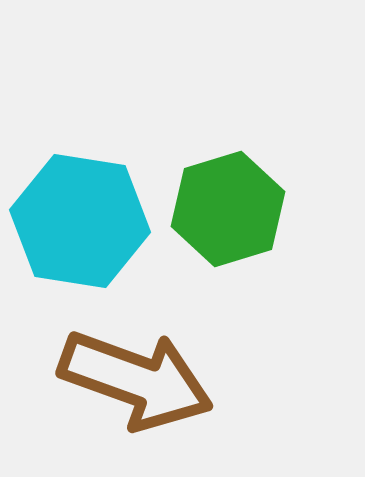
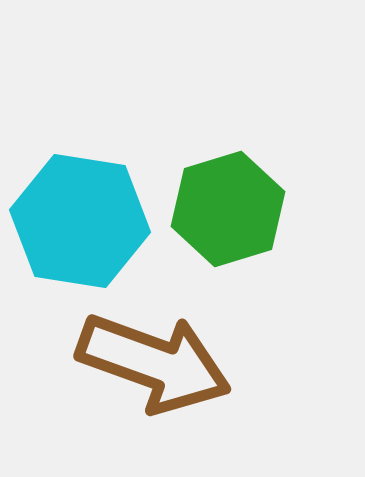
brown arrow: moved 18 px right, 17 px up
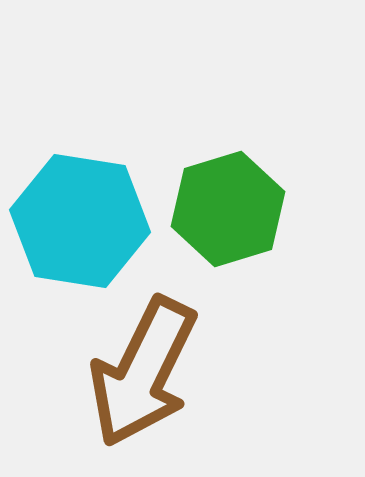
brown arrow: moved 11 px left, 9 px down; rotated 96 degrees clockwise
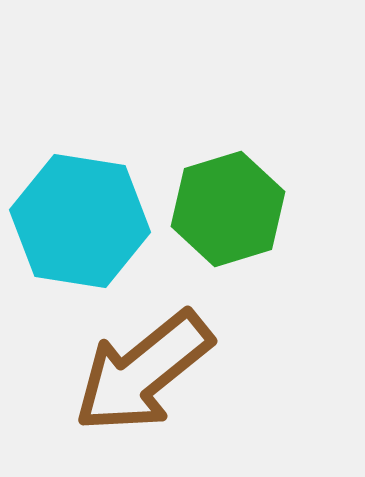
brown arrow: rotated 25 degrees clockwise
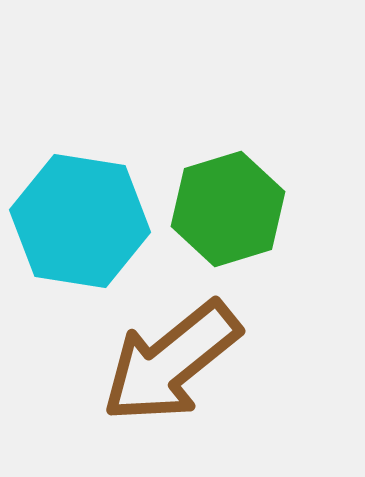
brown arrow: moved 28 px right, 10 px up
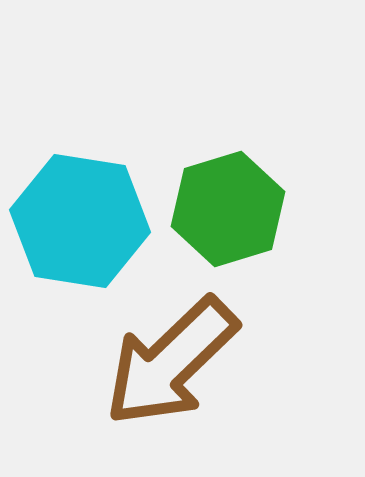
brown arrow: rotated 5 degrees counterclockwise
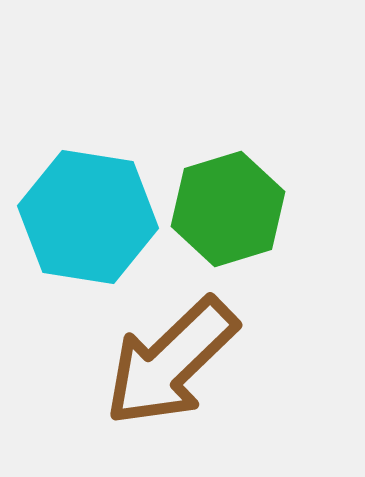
cyan hexagon: moved 8 px right, 4 px up
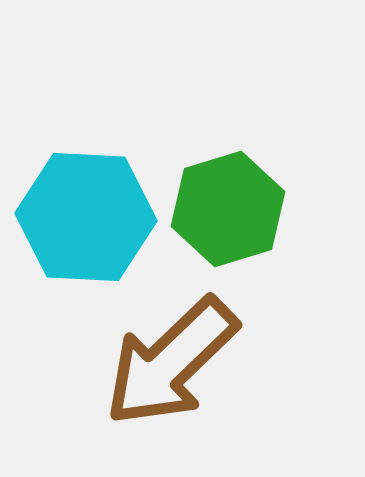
cyan hexagon: moved 2 px left; rotated 6 degrees counterclockwise
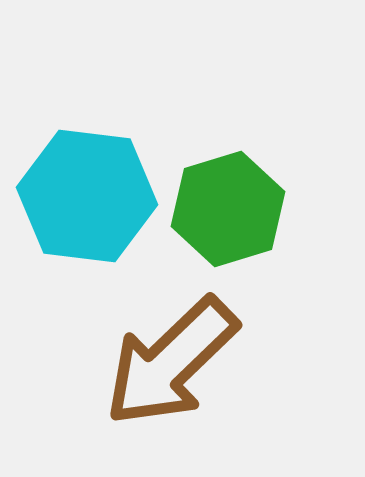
cyan hexagon: moved 1 px right, 21 px up; rotated 4 degrees clockwise
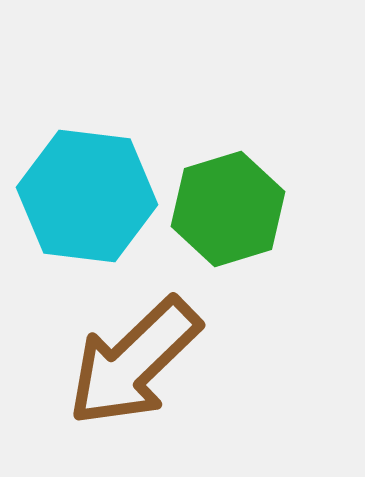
brown arrow: moved 37 px left
